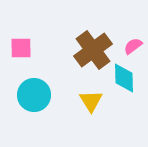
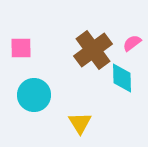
pink semicircle: moved 1 px left, 3 px up
cyan diamond: moved 2 px left
yellow triangle: moved 11 px left, 22 px down
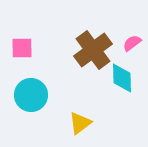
pink square: moved 1 px right
cyan circle: moved 3 px left
yellow triangle: rotated 25 degrees clockwise
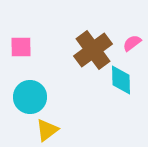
pink square: moved 1 px left, 1 px up
cyan diamond: moved 1 px left, 2 px down
cyan circle: moved 1 px left, 2 px down
yellow triangle: moved 33 px left, 7 px down
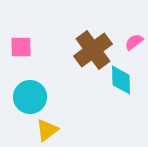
pink semicircle: moved 2 px right, 1 px up
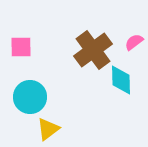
yellow triangle: moved 1 px right, 1 px up
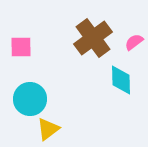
brown cross: moved 12 px up
cyan circle: moved 2 px down
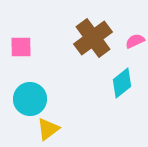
pink semicircle: moved 1 px right, 1 px up; rotated 12 degrees clockwise
cyan diamond: moved 1 px right, 3 px down; rotated 52 degrees clockwise
